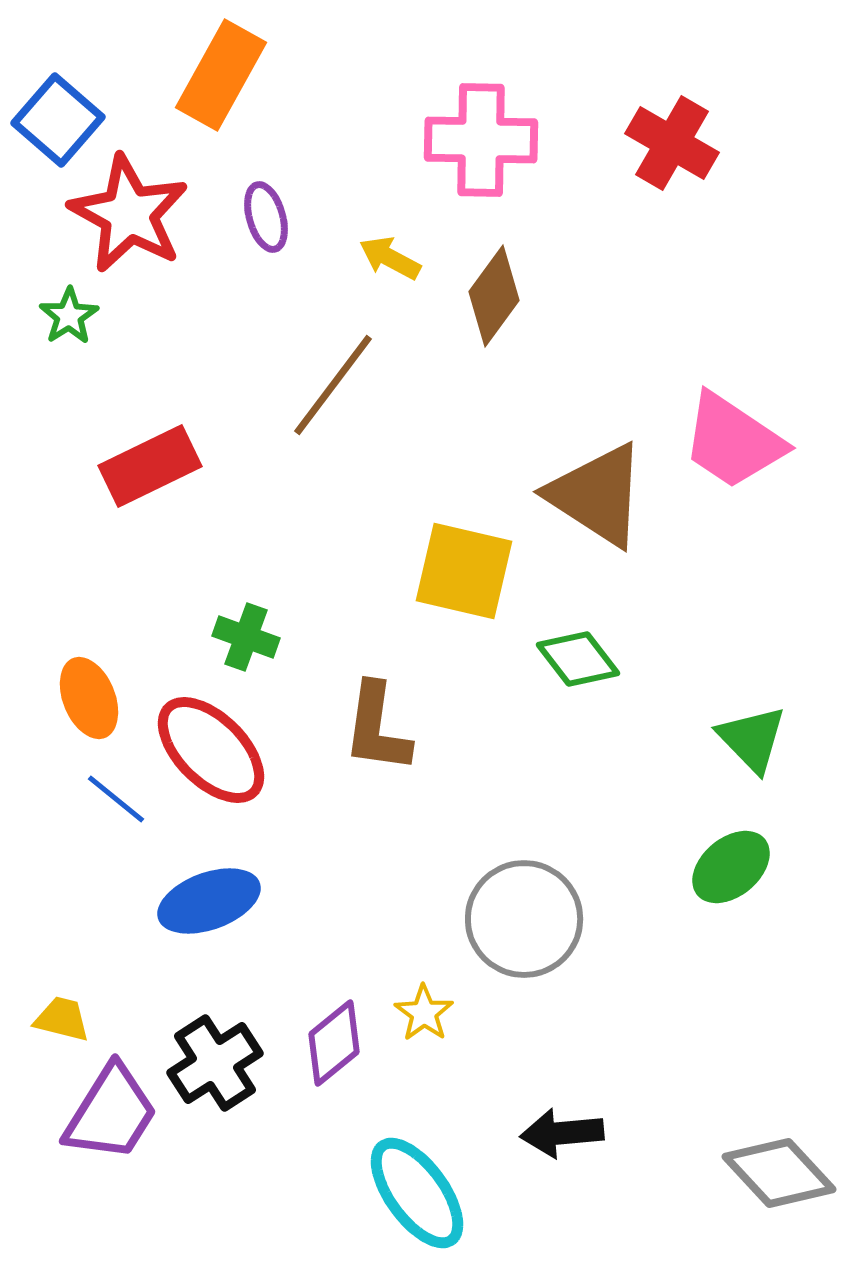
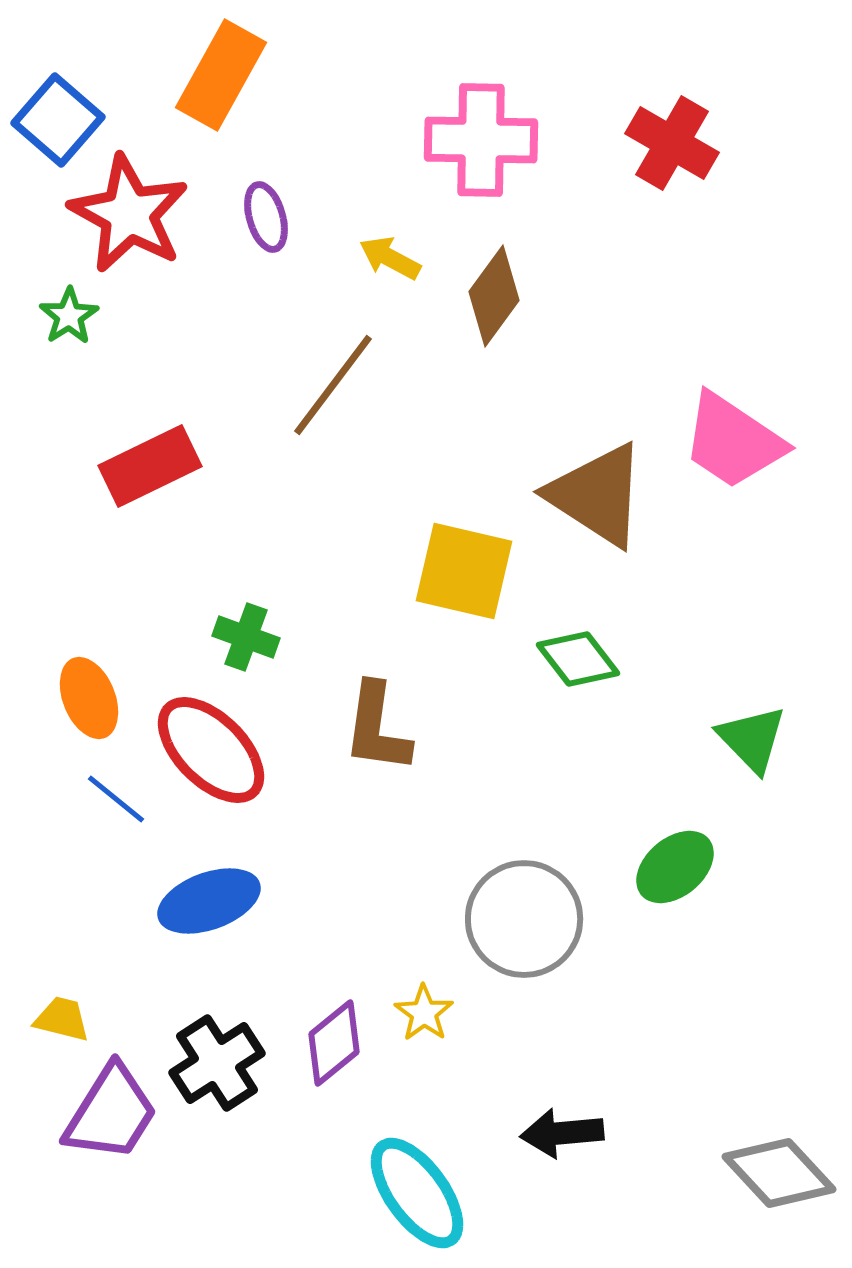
green ellipse: moved 56 px left
black cross: moved 2 px right
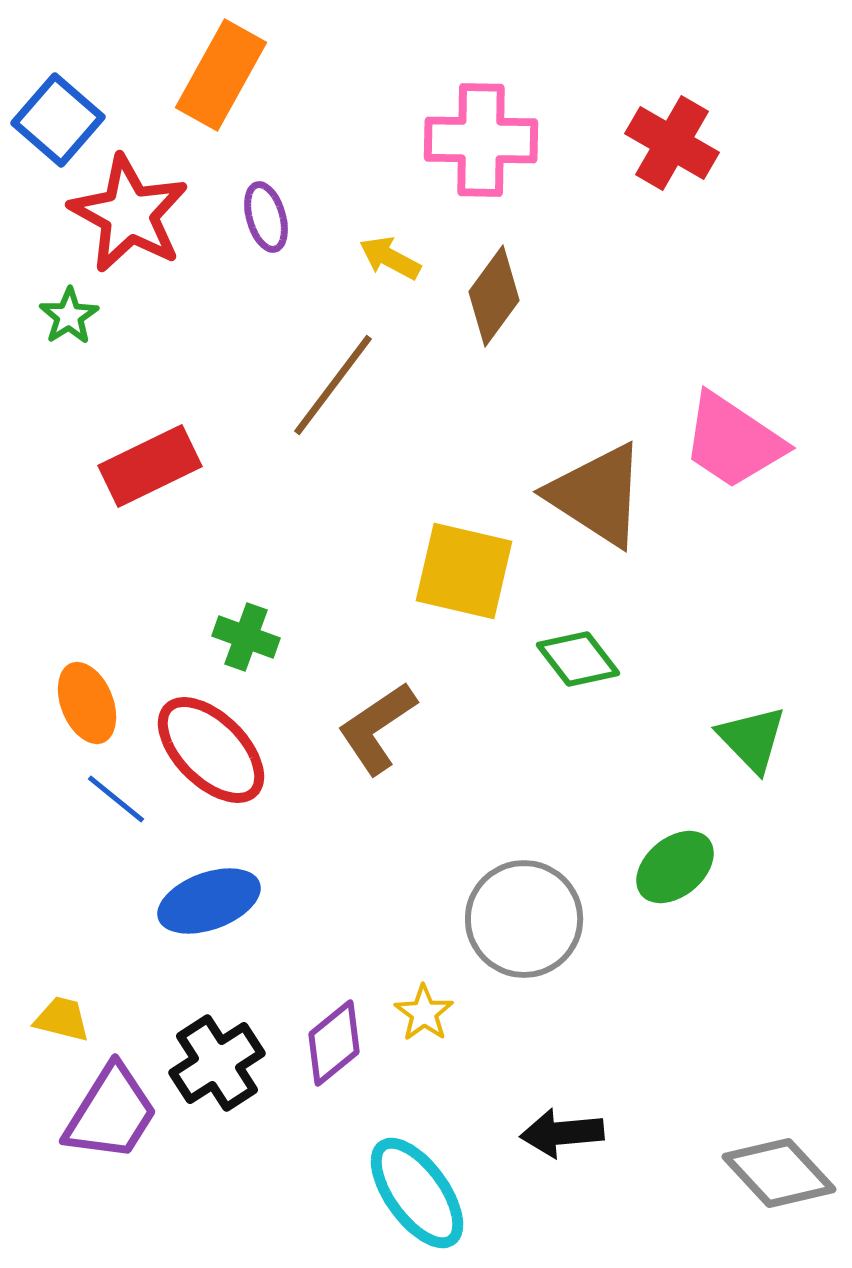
orange ellipse: moved 2 px left, 5 px down
brown L-shape: rotated 48 degrees clockwise
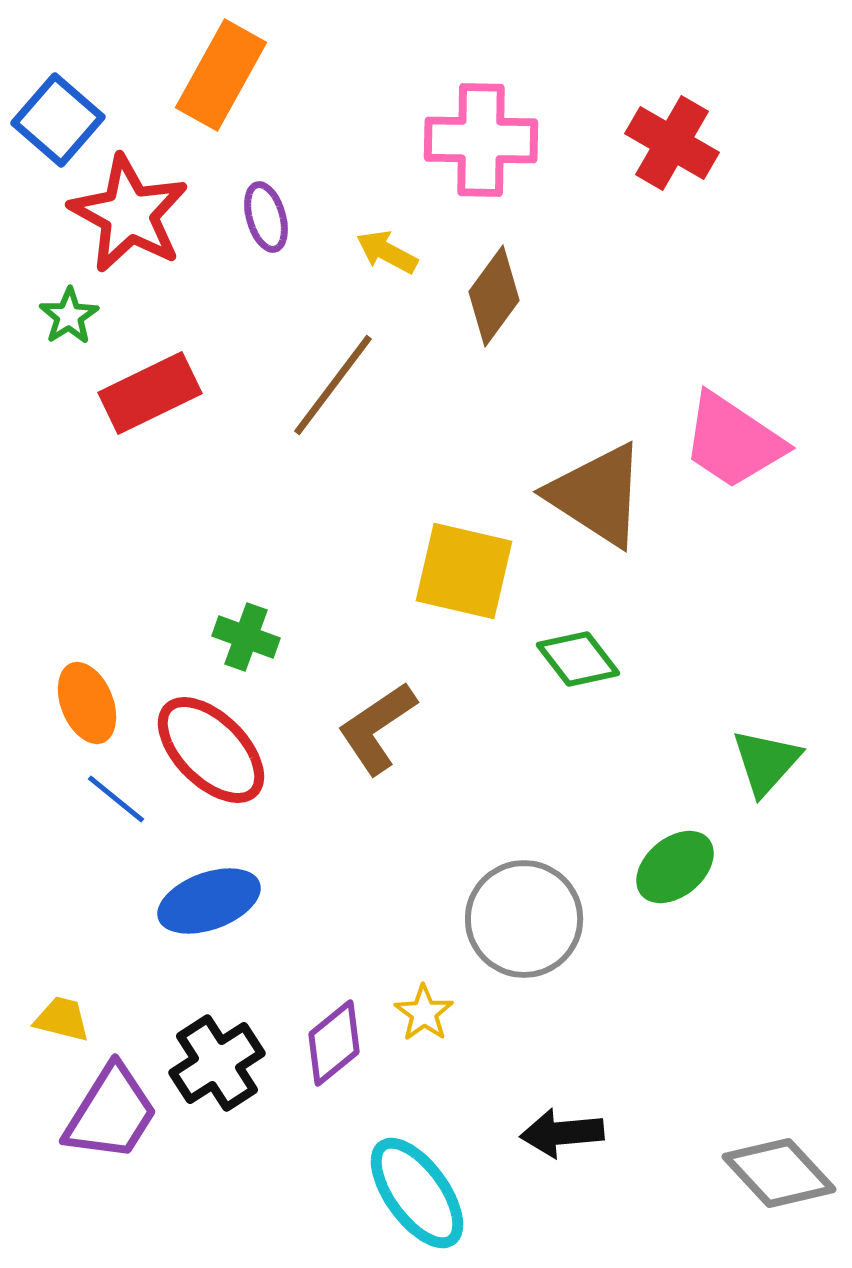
yellow arrow: moved 3 px left, 6 px up
red rectangle: moved 73 px up
green triangle: moved 14 px right, 23 px down; rotated 26 degrees clockwise
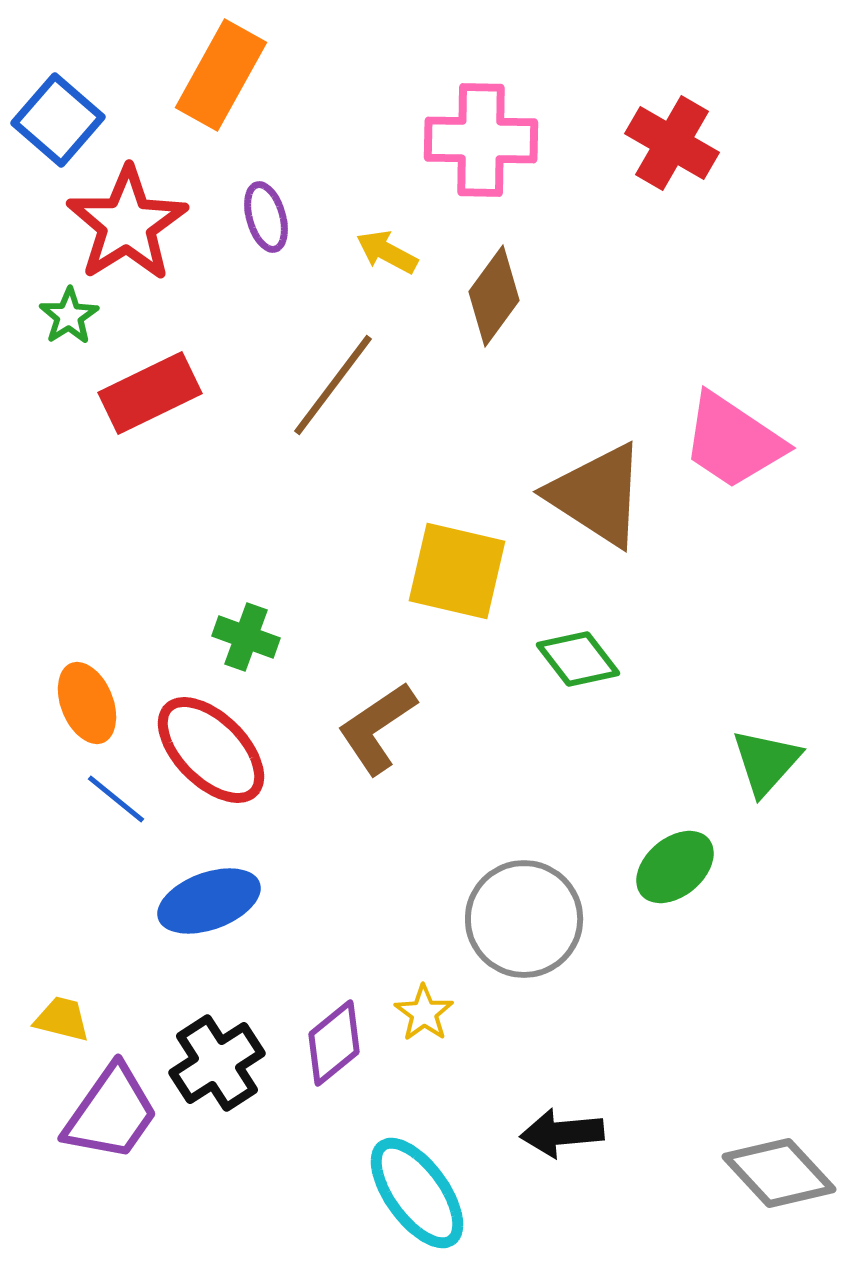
red star: moved 2 px left, 10 px down; rotated 11 degrees clockwise
yellow square: moved 7 px left
purple trapezoid: rotated 3 degrees clockwise
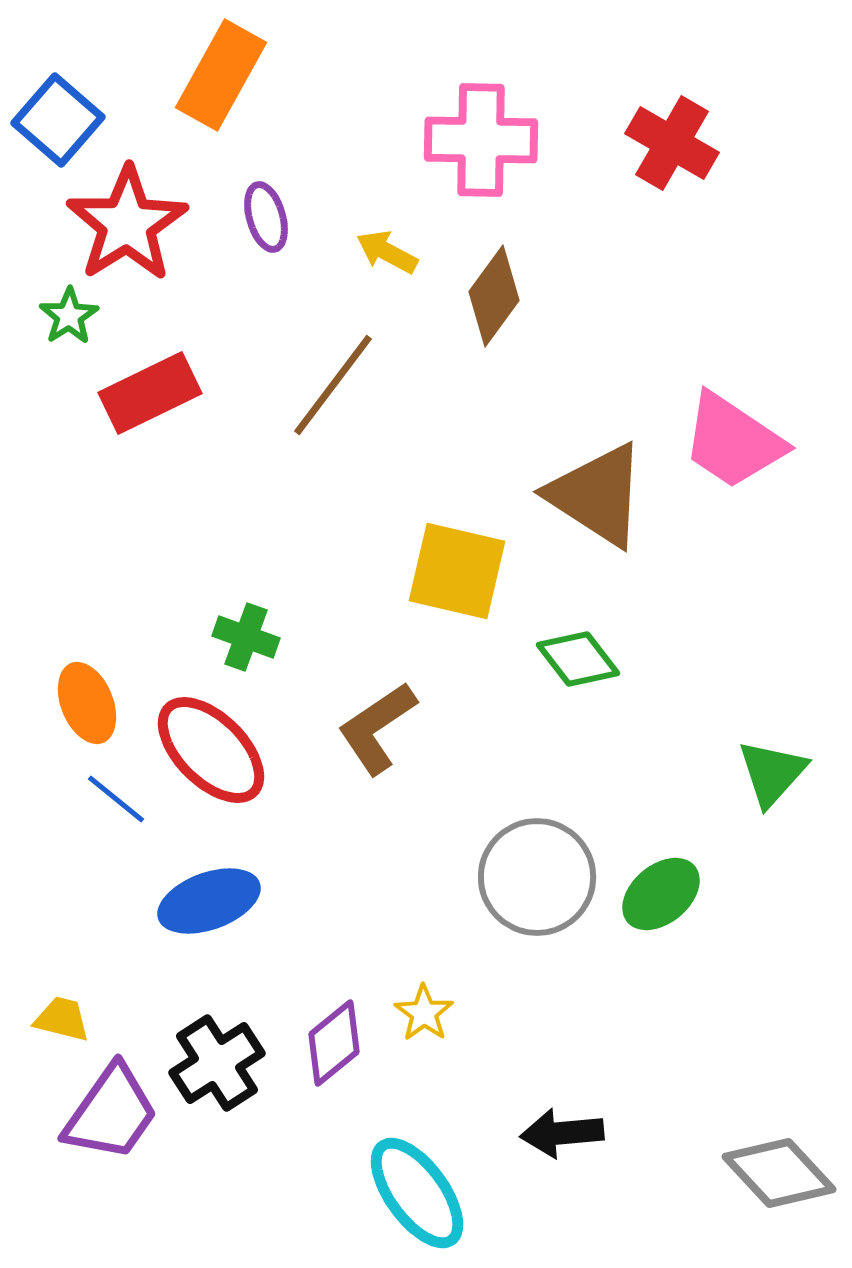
green triangle: moved 6 px right, 11 px down
green ellipse: moved 14 px left, 27 px down
gray circle: moved 13 px right, 42 px up
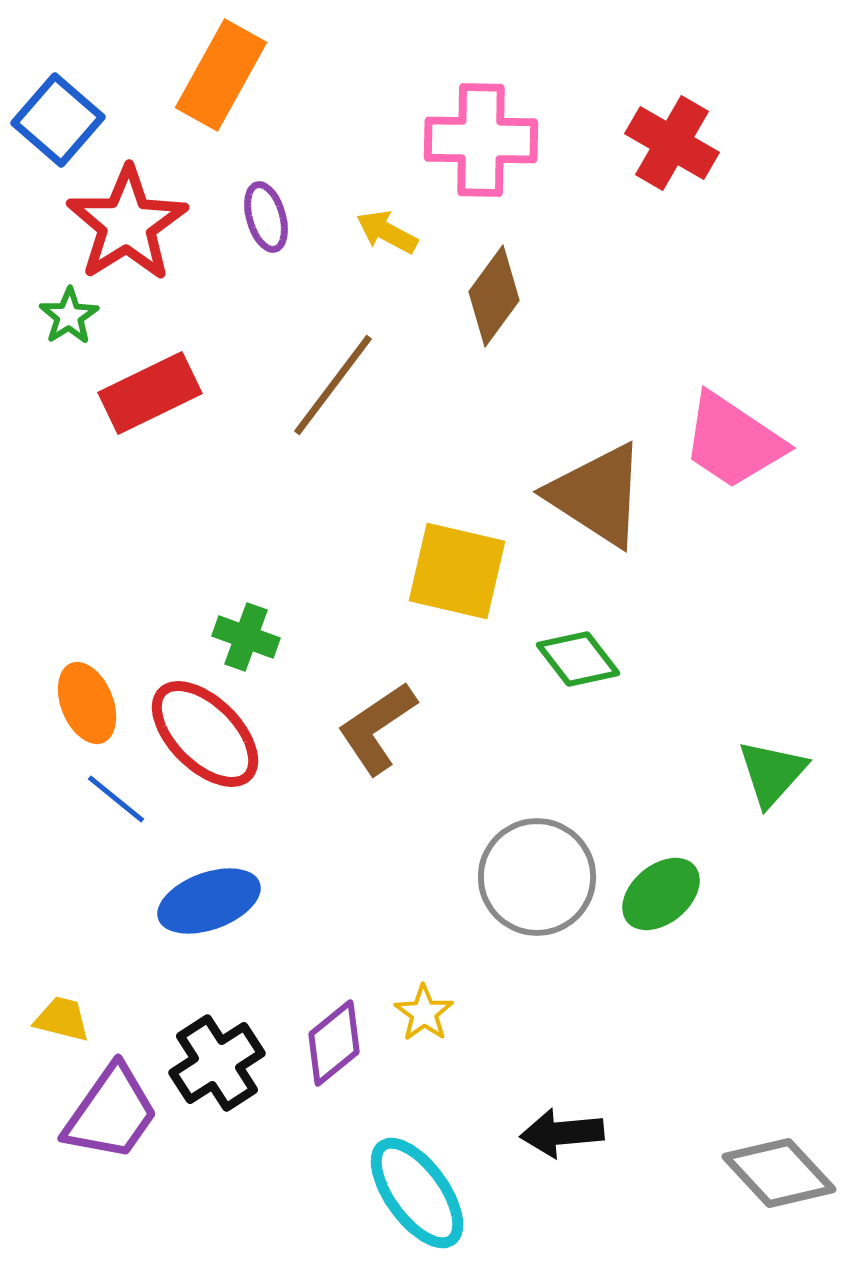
yellow arrow: moved 20 px up
red ellipse: moved 6 px left, 16 px up
